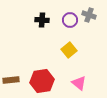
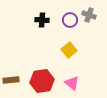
pink triangle: moved 7 px left
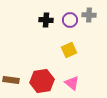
gray cross: rotated 16 degrees counterclockwise
black cross: moved 4 px right
yellow square: rotated 14 degrees clockwise
brown rectangle: rotated 14 degrees clockwise
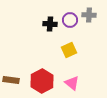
black cross: moved 4 px right, 4 px down
red hexagon: rotated 20 degrees counterclockwise
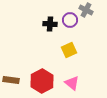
gray cross: moved 3 px left, 5 px up; rotated 24 degrees clockwise
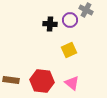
red hexagon: rotated 25 degrees counterclockwise
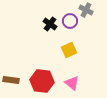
purple circle: moved 1 px down
black cross: rotated 32 degrees clockwise
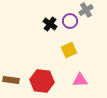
gray cross: rotated 32 degrees clockwise
pink triangle: moved 8 px right, 3 px up; rotated 42 degrees counterclockwise
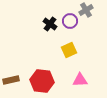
brown rectangle: rotated 21 degrees counterclockwise
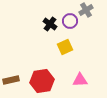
yellow square: moved 4 px left, 3 px up
red hexagon: rotated 15 degrees counterclockwise
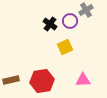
pink triangle: moved 3 px right
